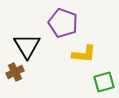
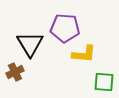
purple pentagon: moved 2 px right, 5 px down; rotated 16 degrees counterclockwise
black triangle: moved 3 px right, 2 px up
green square: rotated 20 degrees clockwise
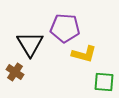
yellow L-shape: rotated 10 degrees clockwise
brown cross: rotated 30 degrees counterclockwise
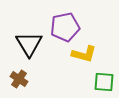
purple pentagon: moved 1 px up; rotated 16 degrees counterclockwise
black triangle: moved 1 px left
brown cross: moved 4 px right, 7 px down
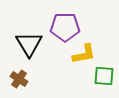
purple pentagon: rotated 12 degrees clockwise
yellow L-shape: rotated 25 degrees counterclockwise
green square: moved 6 px up
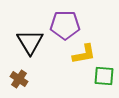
purple pentagon: moved 2 px up
black triangle: moved 1 px right, 2 px up
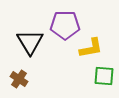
yellow L-shape: moved 7 px right, 6 px up
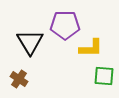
yellow L-shape: rotated 10 degrees clockwise
